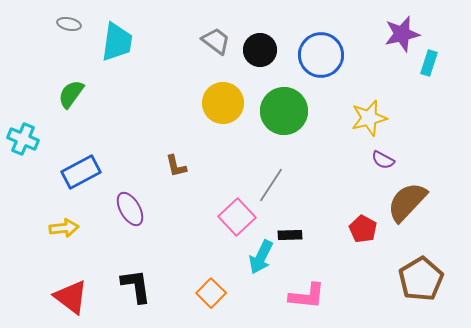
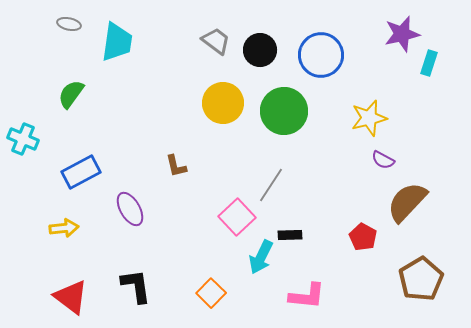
red pentagon: moved 8 px down
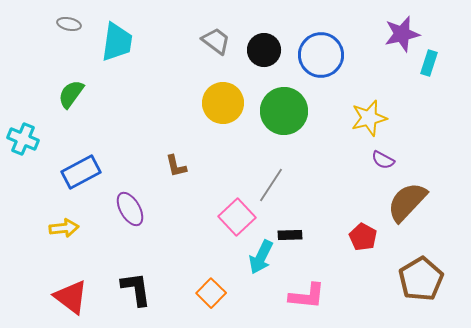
black circle: moved 4 px right
black L-shape: moved 3 px down
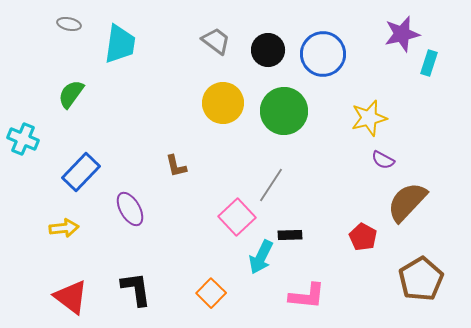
cyan trapezoid: moved 3 px right, 2 px down
black circle: moved 4 px right
blue circle: moved 2 px right, 1 px up
blue rectangle: rotated 18 degrees counterclockwise
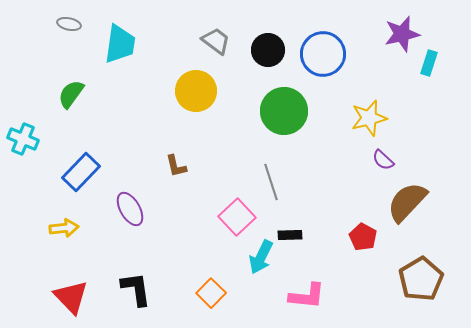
yellow circle: moved 27 px left, 12 px up
purple semicircle: rotated 15 degrees clockwise
gray line: moved 3 px up; rotated 51 degrees counterclockwise
red triangle: rotated 9 degrees clockwise
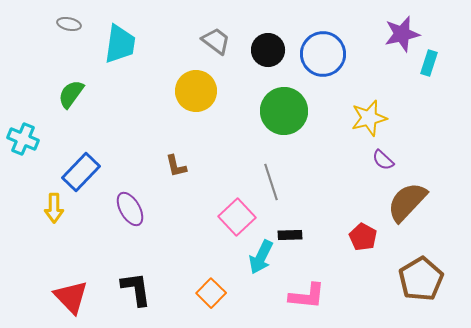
yellow arrow: moved 10 px left, 20 px up; rotated 96 degrees clockwise
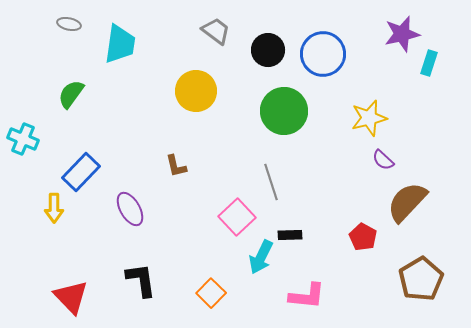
gray trapezoid: moved 10 px up
black L-shape: moved 5 px right, 9 px up
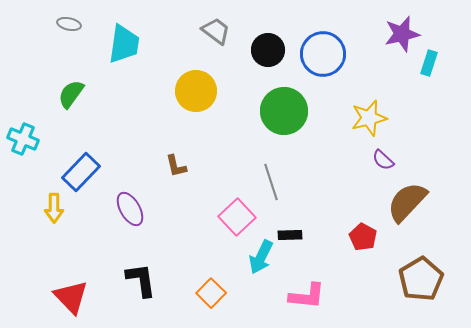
cyan trapezoid: moved 4 px right
